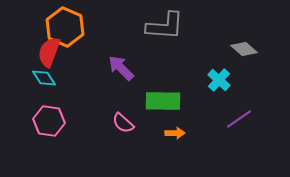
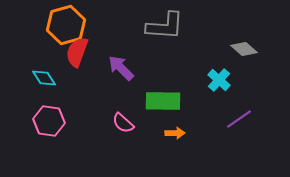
orange hexagon: moved 1 px right, 2 px up; rotated 21 degrees clockwise
red semicircle: moved 28 px right
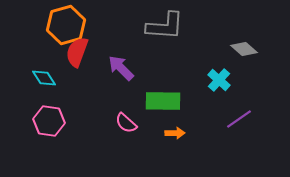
pink semicircle: moved 3 px right
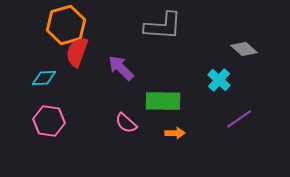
gray L-shape: moved 2 px left
cyan diamond: rotated 60 degrees counterclockwise
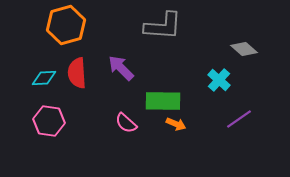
red semicircle: moved 21 px down; rotated 24 degrees counterclockwise
orange arrow: moved 1 px right, 9 px up; rotated 24 degrees clockwise
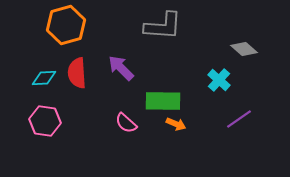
pink hexagon: moved 4 px left
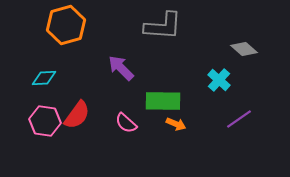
red semicircle: moved 42 px down; rotated 140 degrees counterclockwise
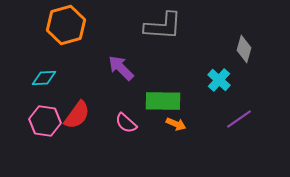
gray diamond: rotated 64 degrees clockwise
